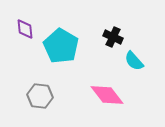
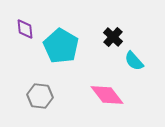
black cross: rotated 18 degrees clockwise
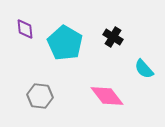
black cross: rotated 12 degrees counterclockwise
cyan pentagon: moved 4 px right, 3 px up
cyan semicircle: moved 10 px right, 8 px down
pink diamond: moved 1 px down
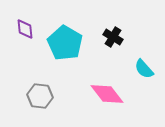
pink diamond: moved 2 px up
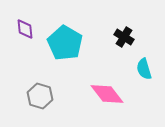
black cross: moved 11 px right
cyan semicircle: rotated 25 degrees clockwise
gray hexagon: rotated 10 degrees clockwise
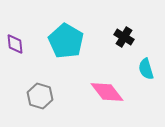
purple diamond: moved 10 px left, 15 px down
cyan pentagon: moved 1 px right, 2 px up
cyan semicircle: moved 2 px right
pink diamond: moved 2 px up
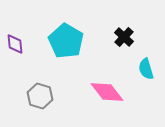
black cross: rotated 12 degrees clockwise
